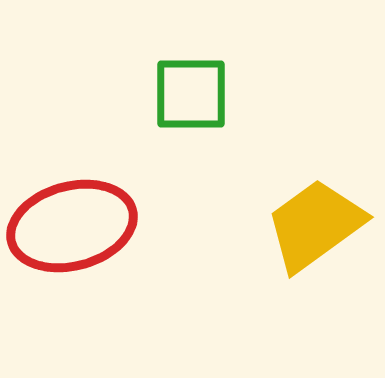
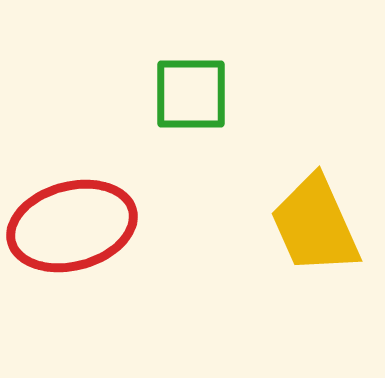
yellow trapezoid: rotated 78 degrees counterclockwise
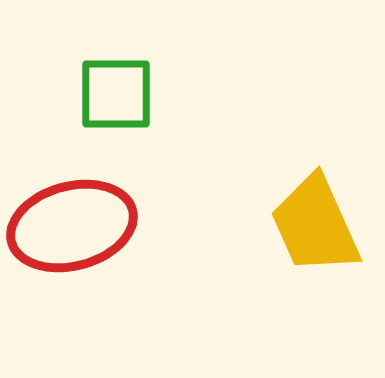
green square: moved 75 px left
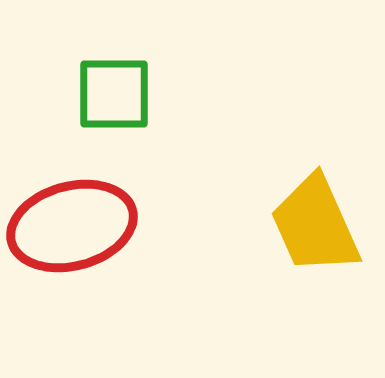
green square: moved 2 px left
